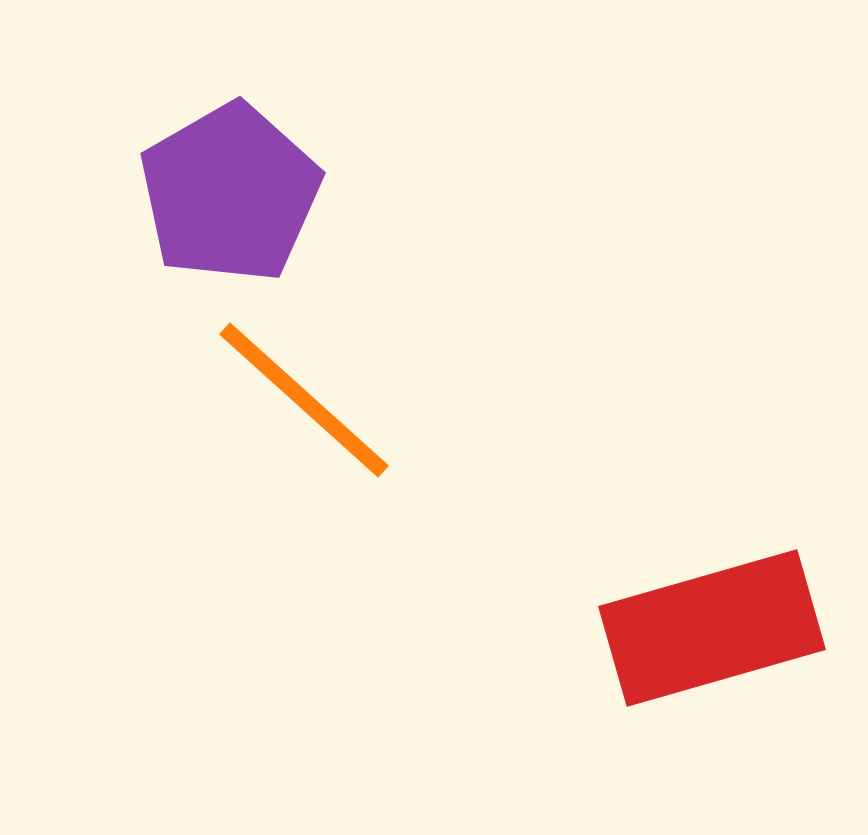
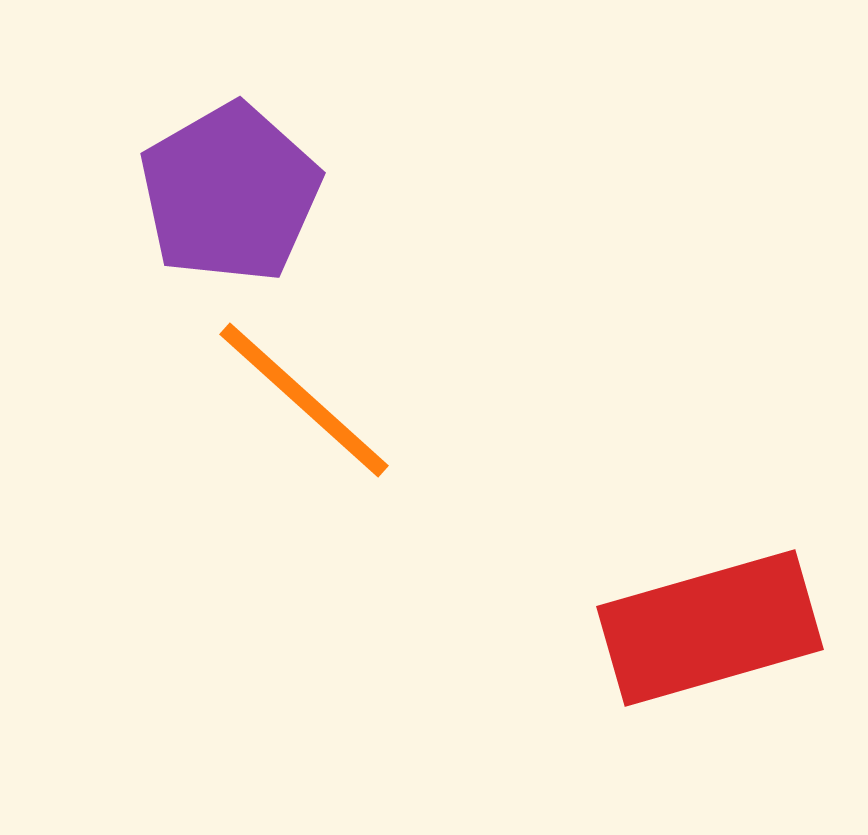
red rectangle: moved 2 px left
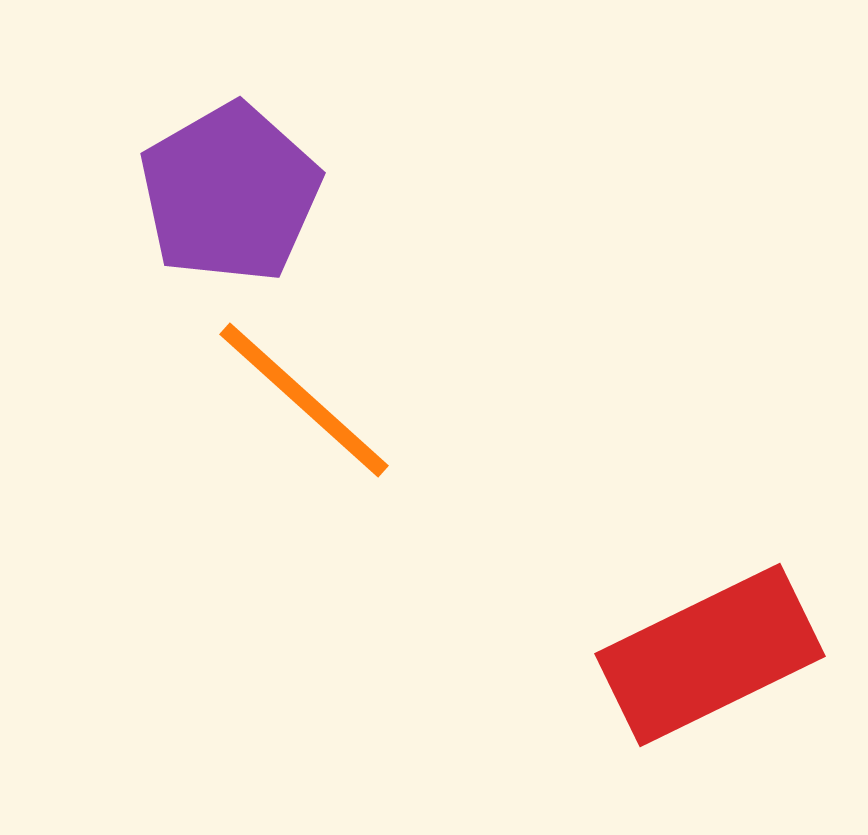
red rectangle: moved 27 px down; rotated 10 degrees counterclockwise
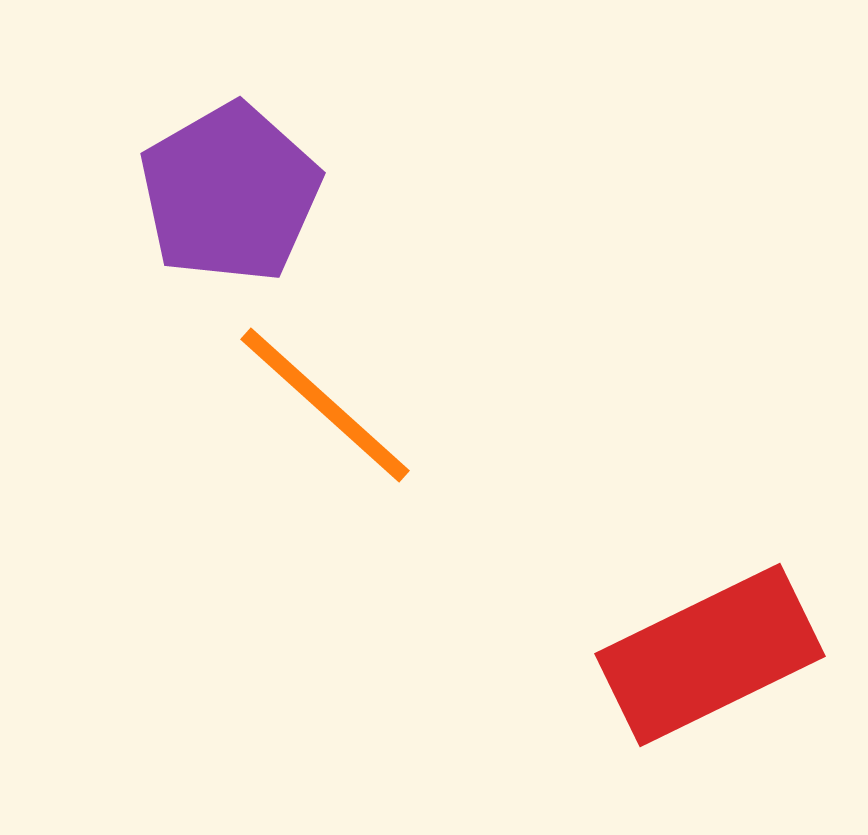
orange line: moved 21 px right, 5 px down
